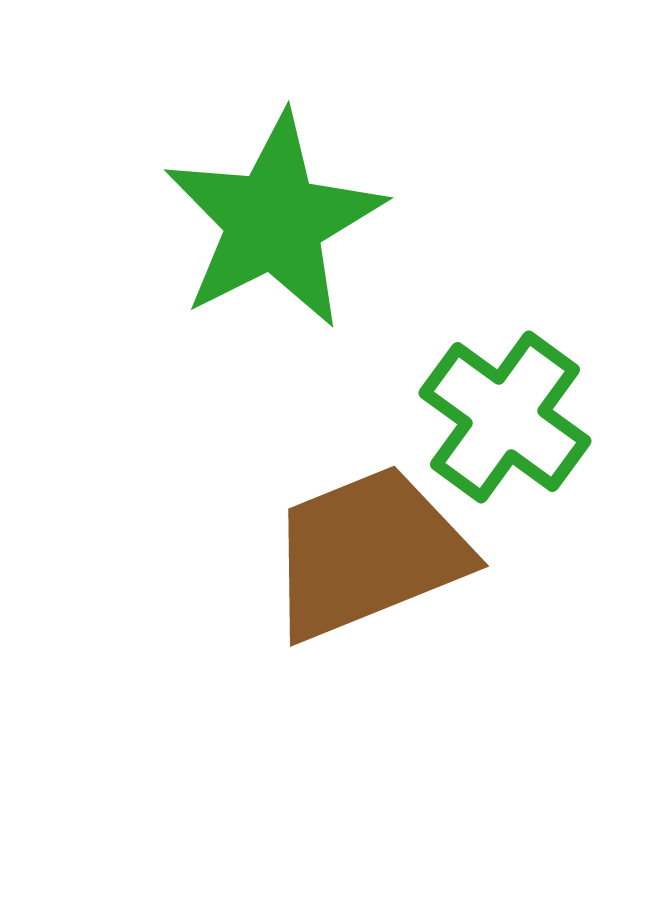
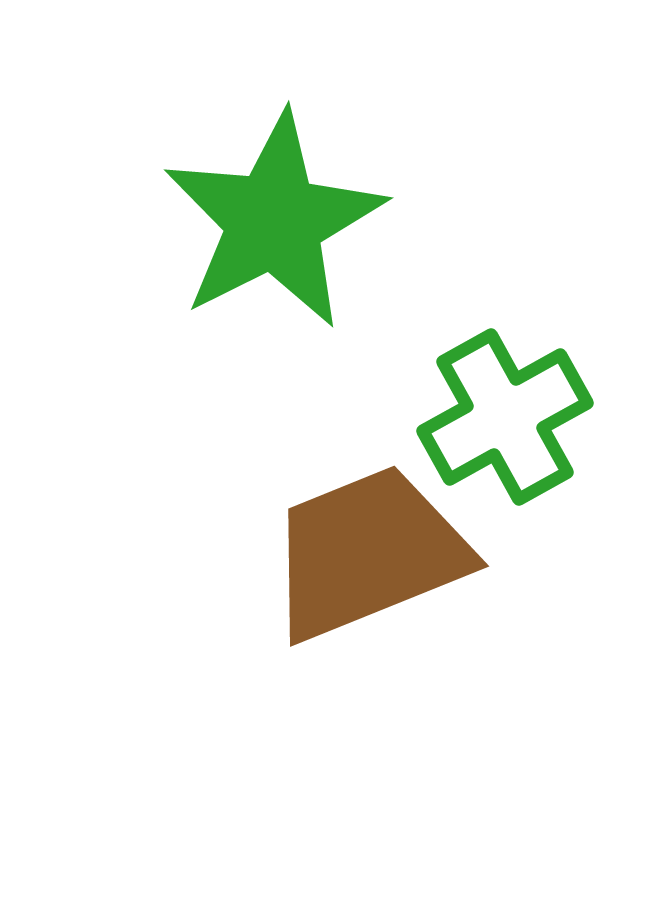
green cross: rotated 25 degrees clockwise
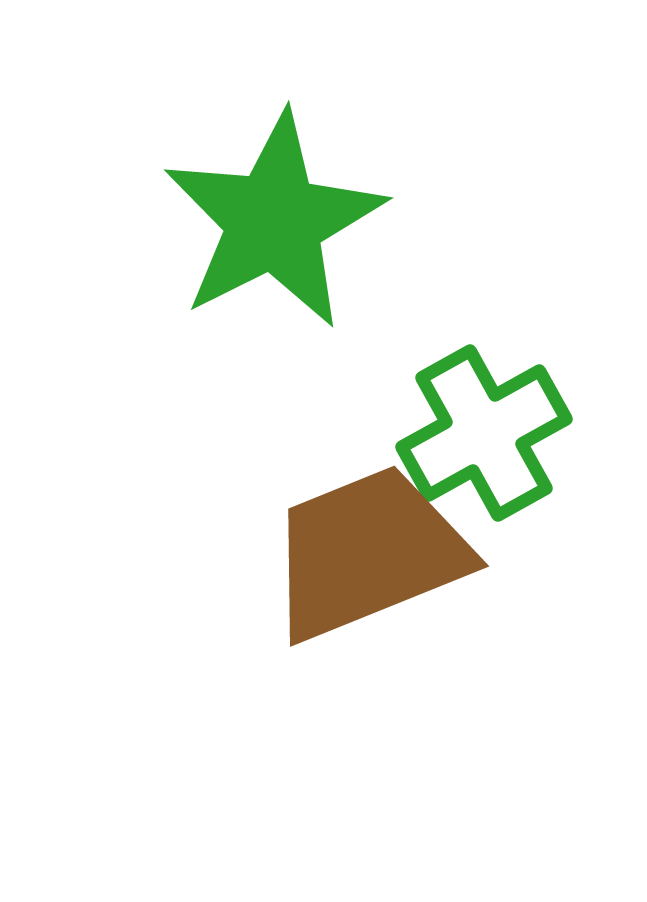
green cross: moved 21 px left, 16 px down
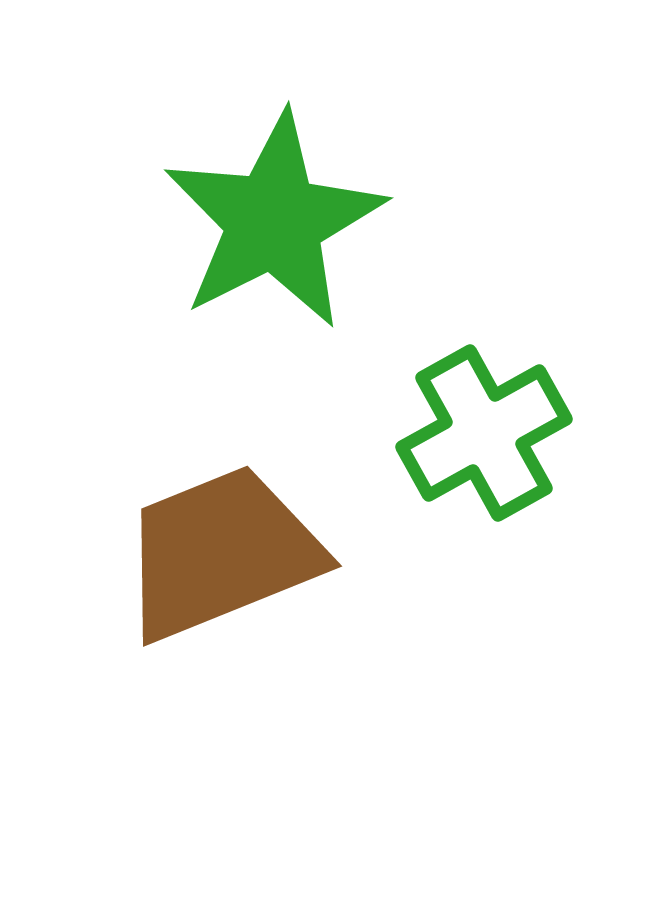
brown trapezoid: moved 147 px left
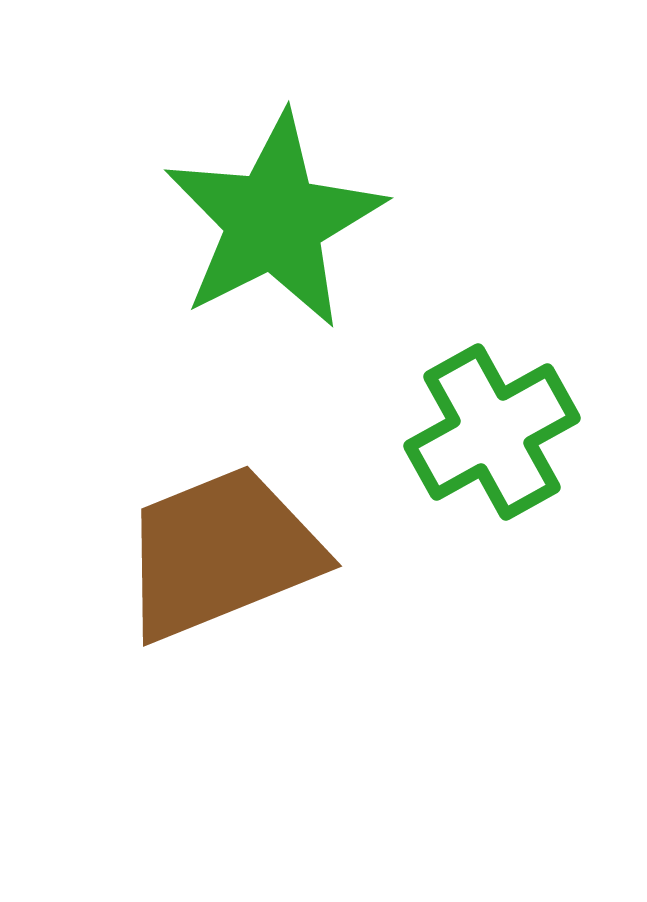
green cross: moved 8 px right, 1 px up
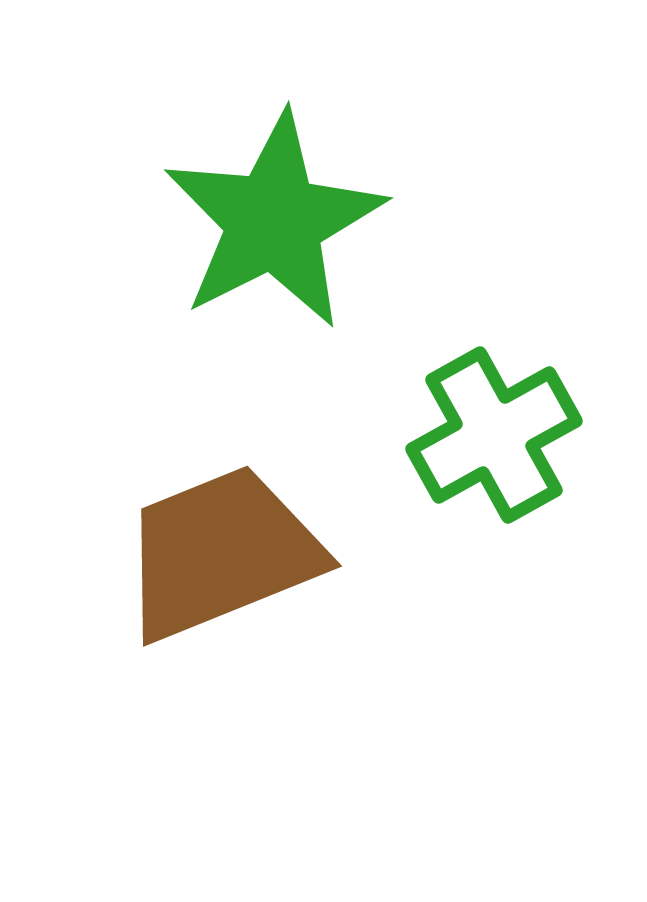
green cross: moved 2 px right, 3 px down
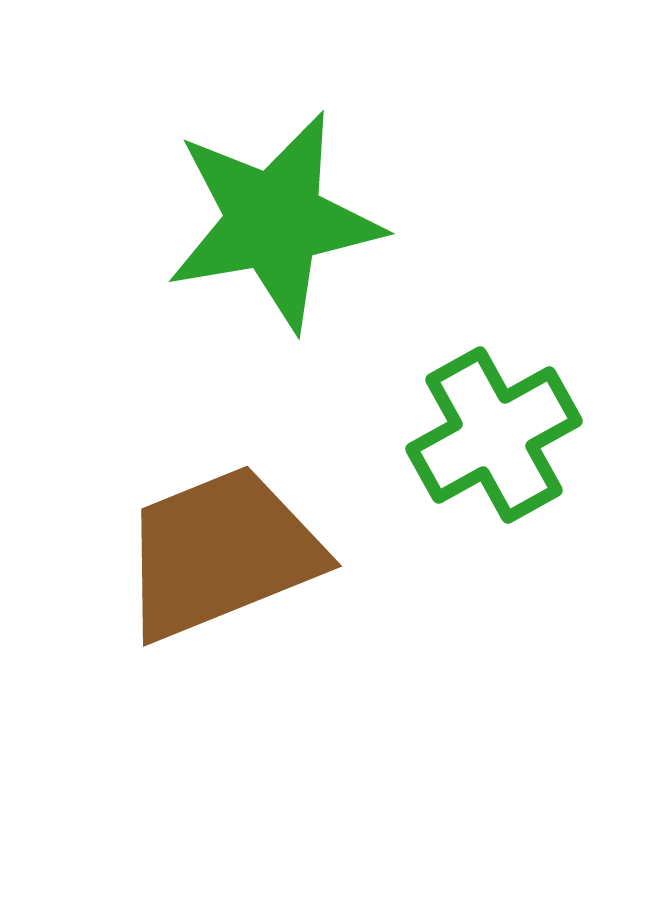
green star: rotated 17 degrees clockwise
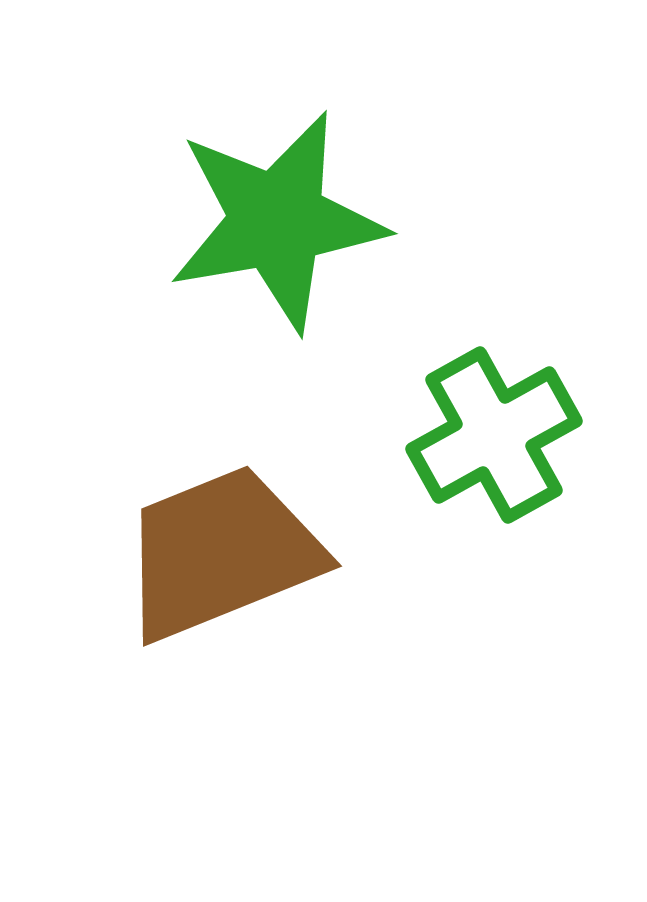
green star: moved 3 px right
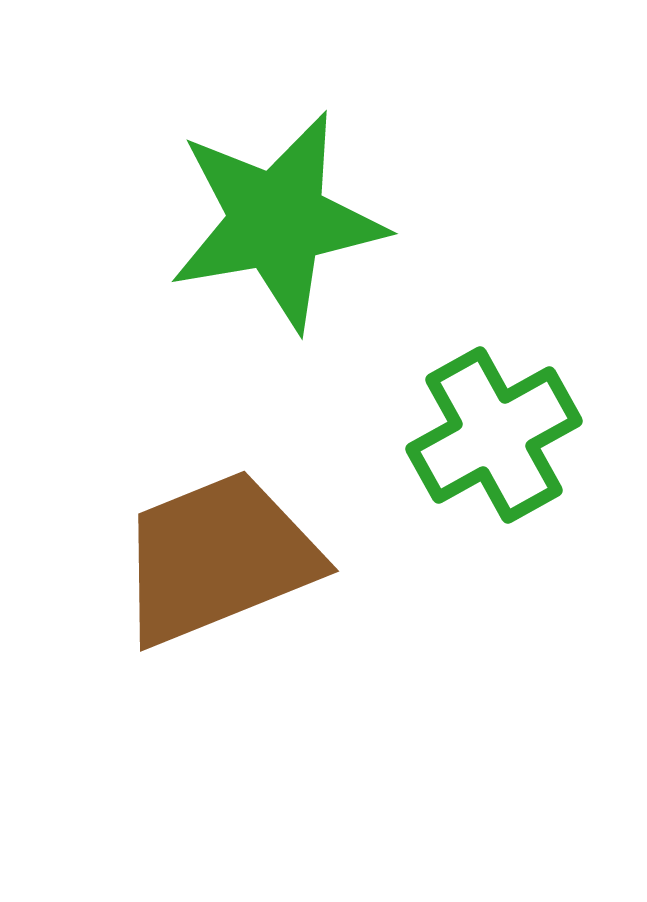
brown trapezoid: moved 3 px left, 5 px down
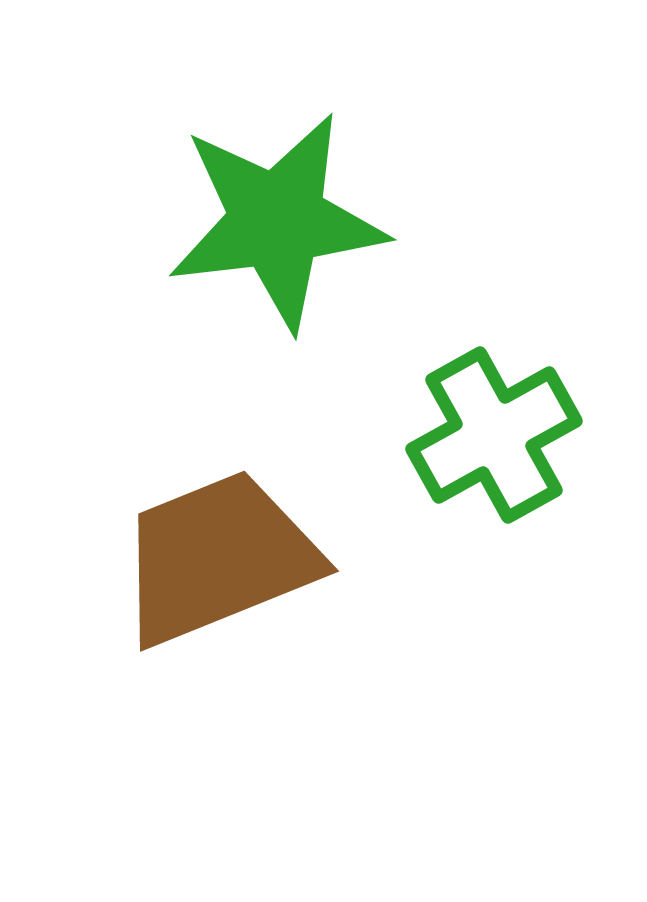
green star: rotated 3 degrees clockwise
